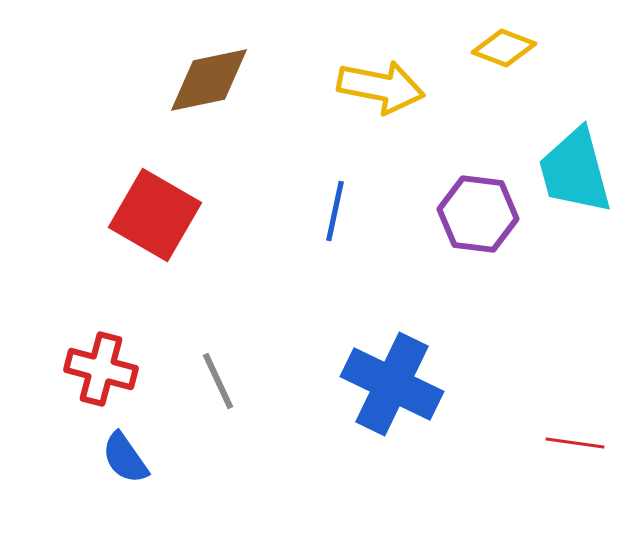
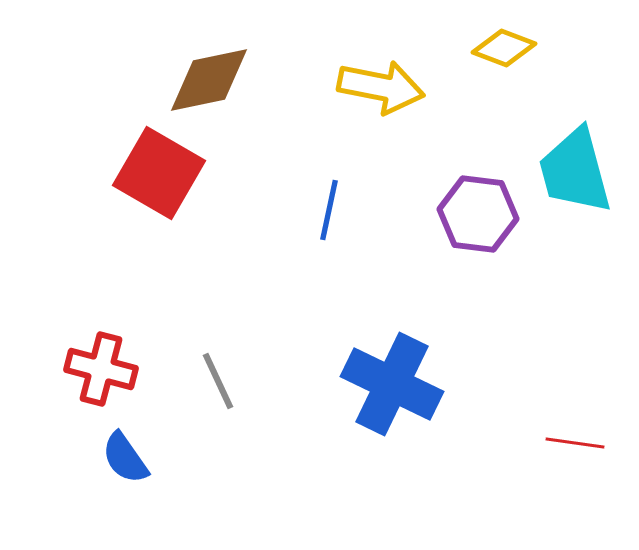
blue line: moved 6 px left, 1 px up
red square: moved 4 px right, 42 px up
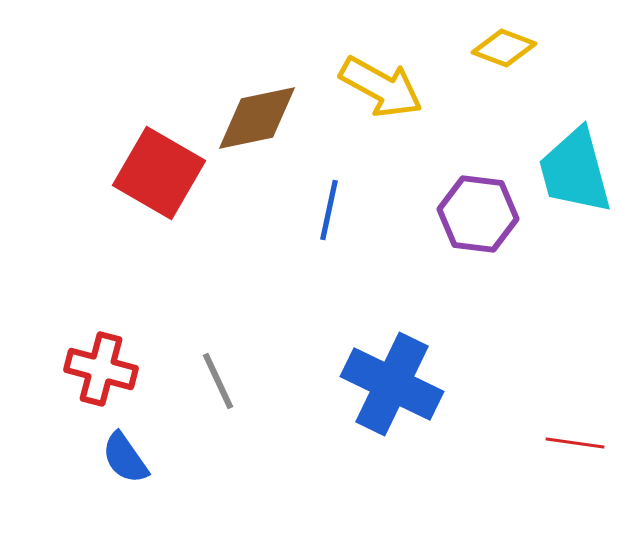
brown diamond: moved 48 px right, 38 px down
yellow arrow: rotated 18 degrees clockwise
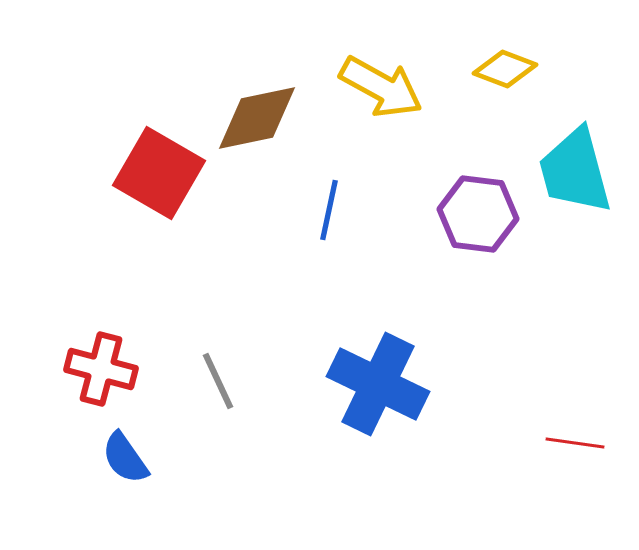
yellow diamond: moved 1 px right, 21 px down
blue cross: moved 14 px left
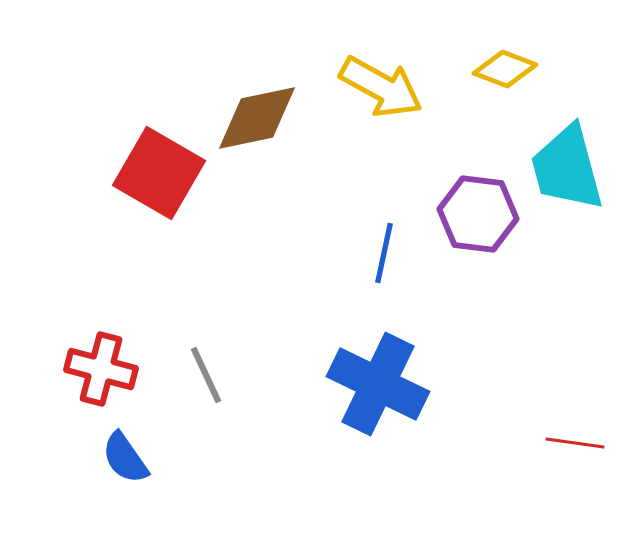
cyan trapezoid: moved 8 px left, 3 px up
blue line: moved 55 px right, 43 px down
gray line: moved 12 px left, 6 px up
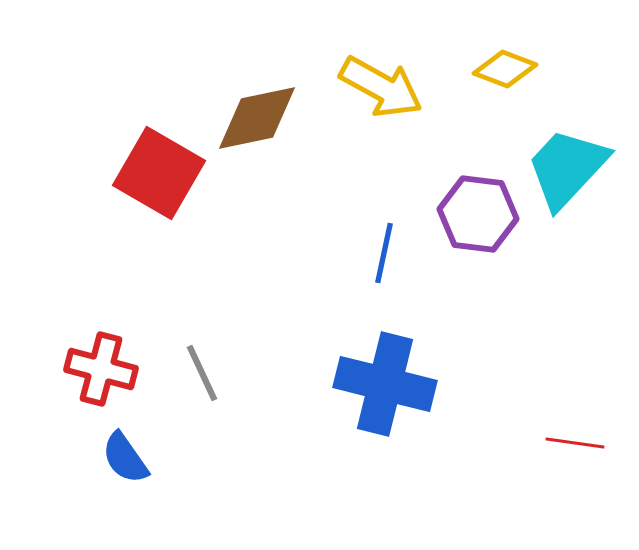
cyan trapezoid: rotated 58 degrees clockwise
gray line: moved 4 px left, 2 px up
blue cross: moved 7 px right; rotated 12 degrees counterclockwise
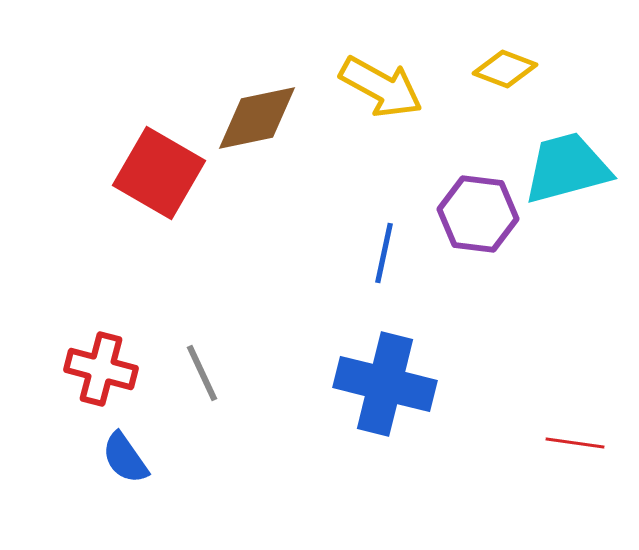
cyan trapezoid: rotated 32 degrees clockwise
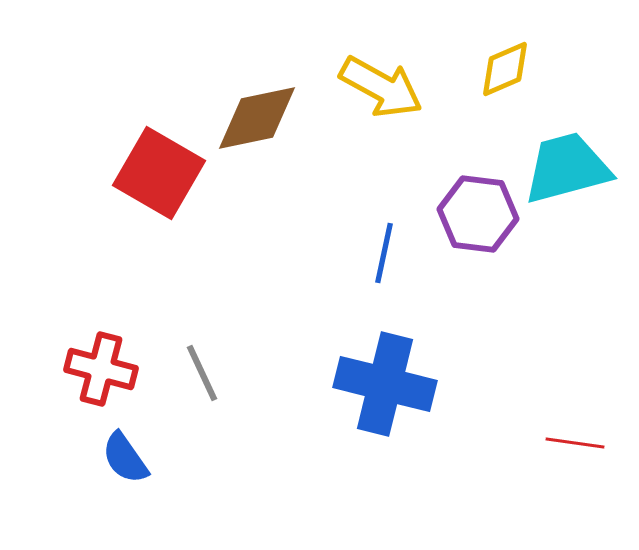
yellow diamond: rotated 44 degrees counterclockwise
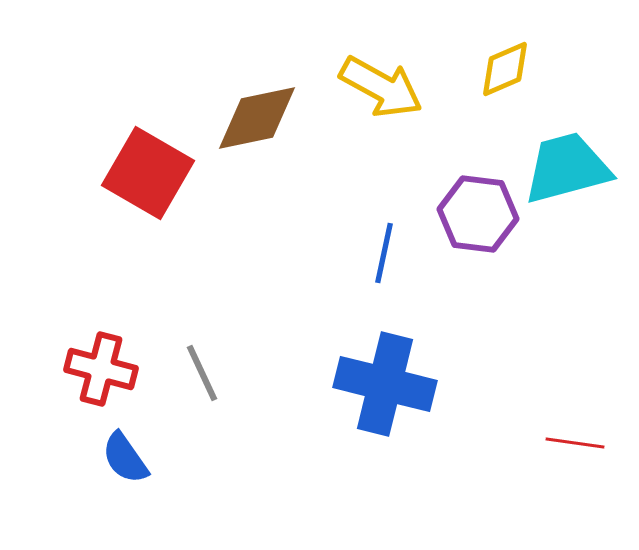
red square: moved 11 px left
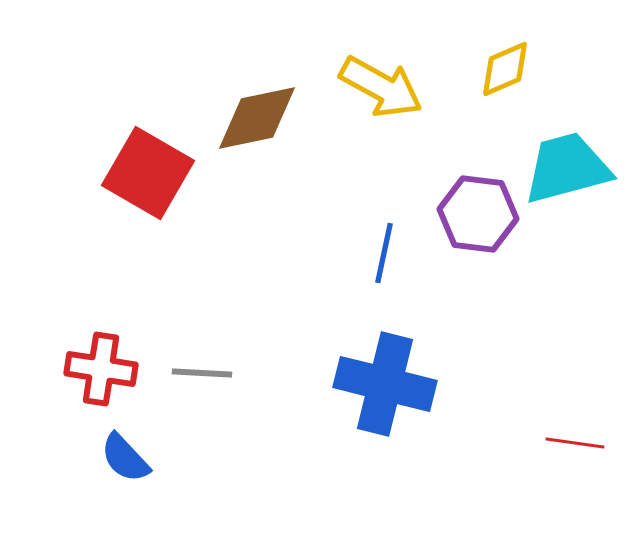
red cross: rotated 6 degrees counterclockwise
gray line: rotated 62 degrees counterclockwise
blue semicircle: rotated 8 degrees counterclockwise
